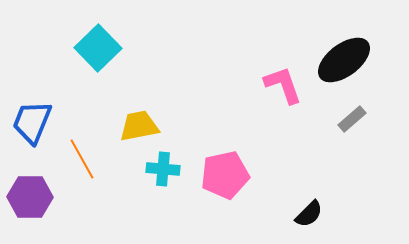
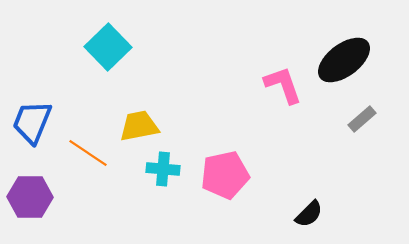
cyan square: moved 10 px right, 1 px up
gray rectangle: moved 10 px right
orange line: moved 6 px right, 6 px up; rotated 27 degrees counterclockwise
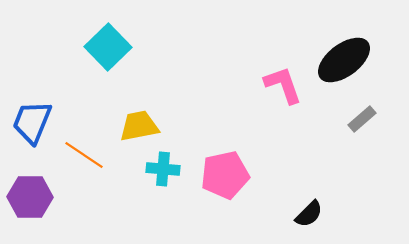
orange line: moved 4 px left, 2 px down
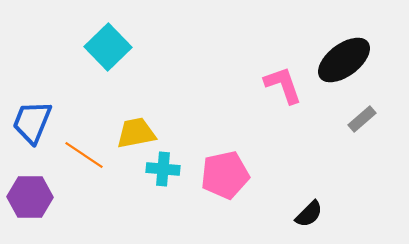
yellow trapezoid: moved 3 px left, 7 px down
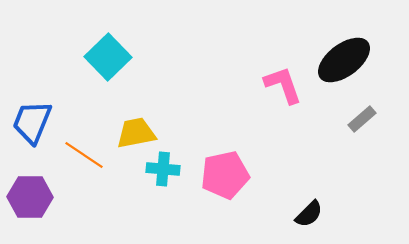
cyan square: moved 10 px down
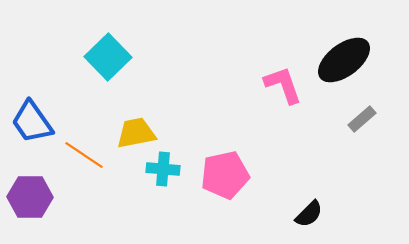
blue trapezoid: rotated 57 degrees counterclockwise
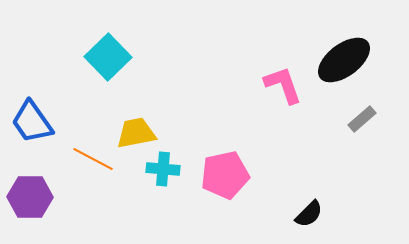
orange line: moved 9 px right, 4 px down; rotated 6 degrees counterclockwise
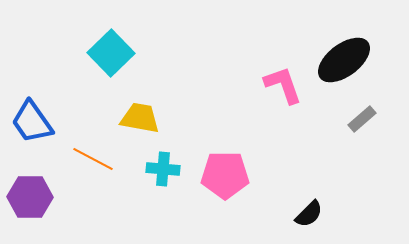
cyan square: moved 3 px right, 4 px up
yellow trapezoid: moved 4 px right, 15 px up; rotated 21 degrees clockwise
pink pentagon: rotated 12 degrees clockwise
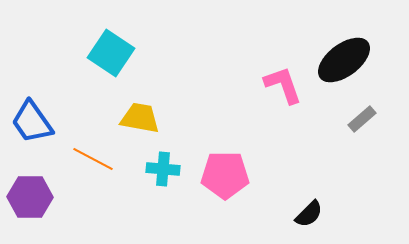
cyan square: rotated 12 degrees counterclockwise
